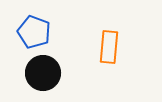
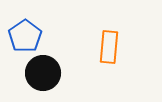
blue pentagon: moved 9 px left, 4 px down; rotated 16 degrees clockwise
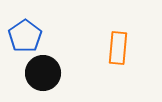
orange rectangle: moved 9 px right, 1 px down
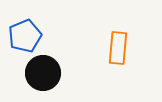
blue pentagon: rotated 12 degrees clockwise
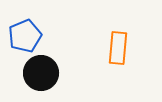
black circle: moved 2 px left
